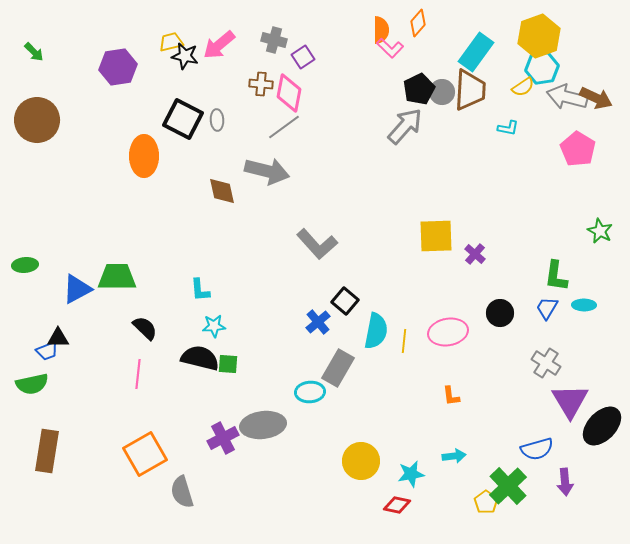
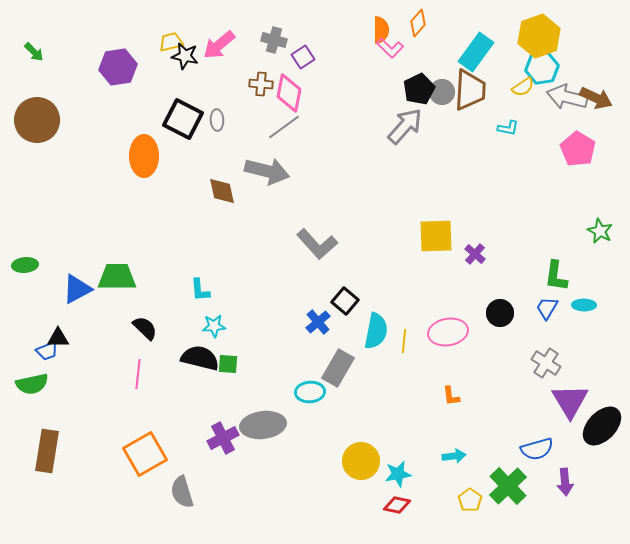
cyan star at (411, 474): moved 13 px left
yellow pentagon at (486, 502): moved 16 px left, 2 px up
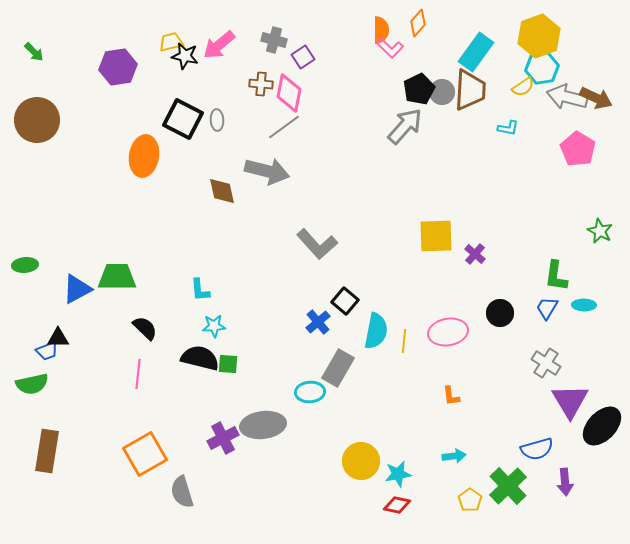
orange ellipse at (144, 156): rotated 9 degrees clockwise
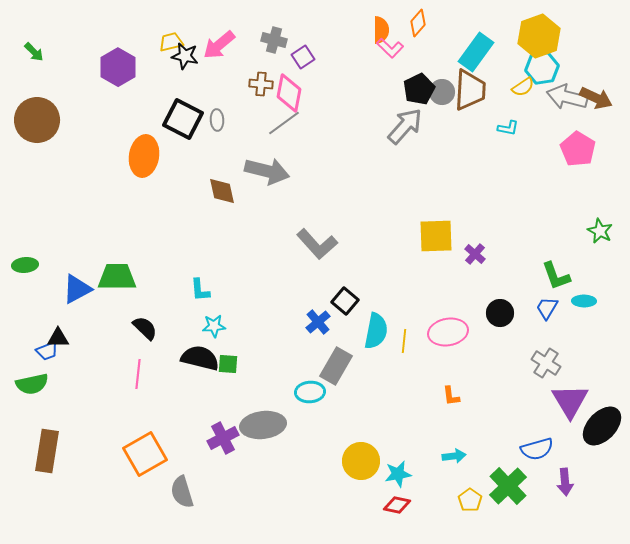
purple hexagon at (118, 67): rotated 21 degrees counterclockwise
gray line at (284, 127): moved 4 px up
green L-shape at (556, 276): rotated 28 degrees counterclockwise
cyan ellipse at (584, 305): moved 4 px up
gray rectangle at (338, 368): moved 2 px left, 2 px up
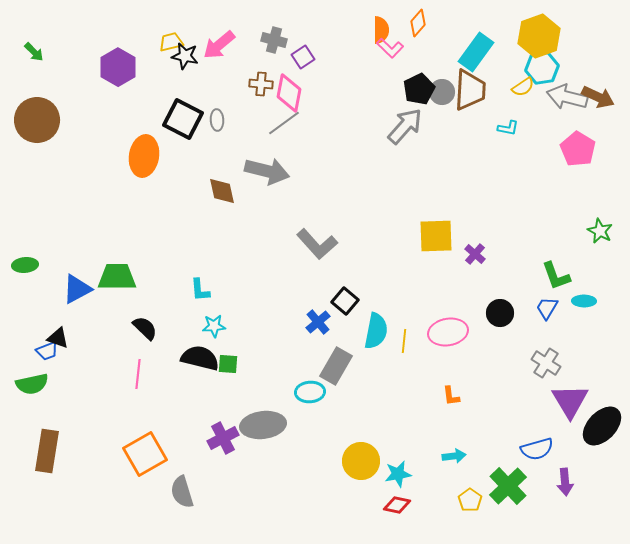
brown arrow at (596, 98): moved 2 px right, 1 px up
black triangle at (58, 338): rotated 20 degrees clockwise
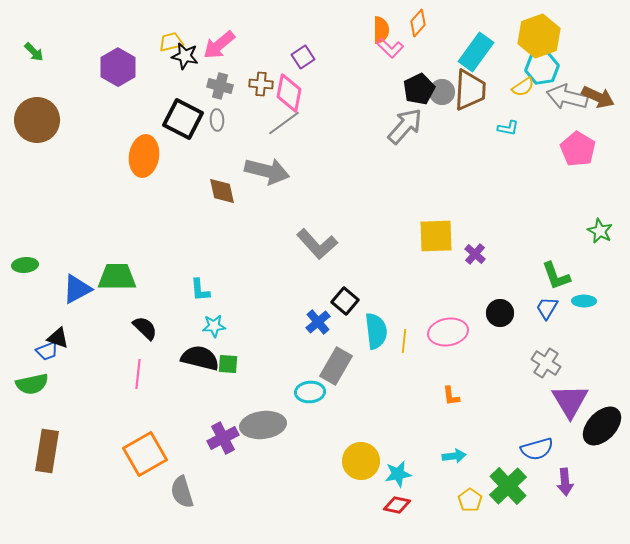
gray cross at (274, 40): moved 54 px left, 46 px down
cyan semicircle at (376, 331): rotated 18 degrees counterclockwise
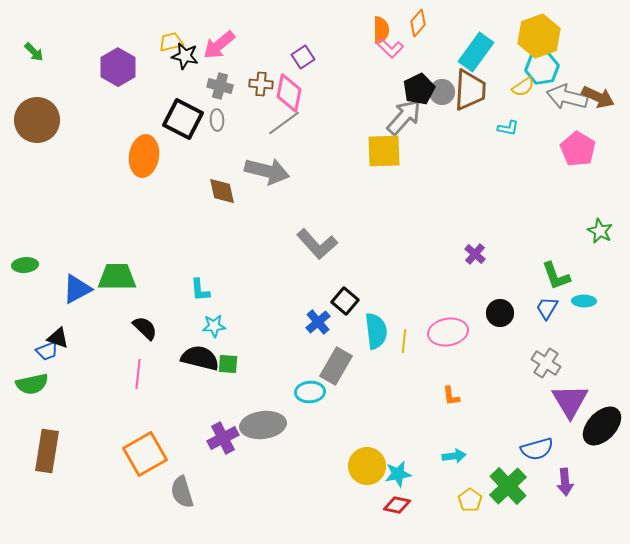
gray arrow at (405, 126): moved 1 px left, 9 px up
yellow square at (436, 236): moved 52 px left, 85 px up
yellow circle at (361, 461): moved 6 px right, 5 px down
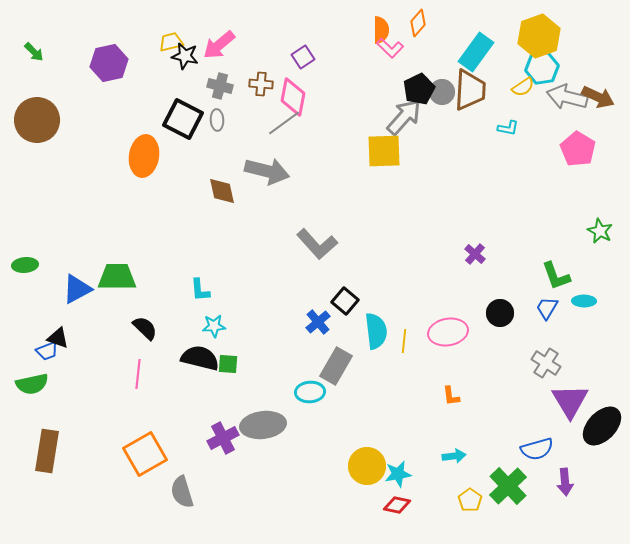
purple hexagon at (118, 67): moved 9 px left, 4 px up; rotated 18 degrees clockwise
pink diamond at (289, 93): moved 4 px right, 4 px down
